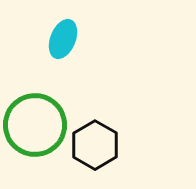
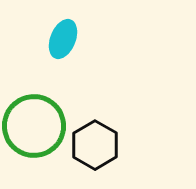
green circle: moved 1 px left, 1 px down
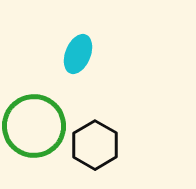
cyan ellipse: moved 15 px right, 15 px down
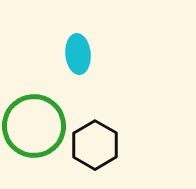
cyan ellipse: rotated 27 degrees counterclockwise
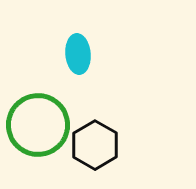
green circle: moved 4 px right, 1 px up
